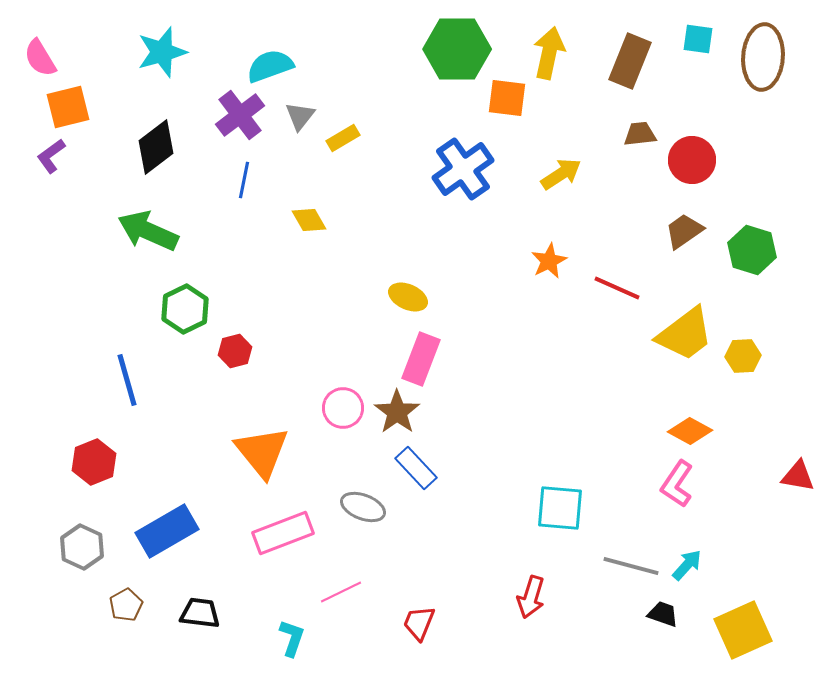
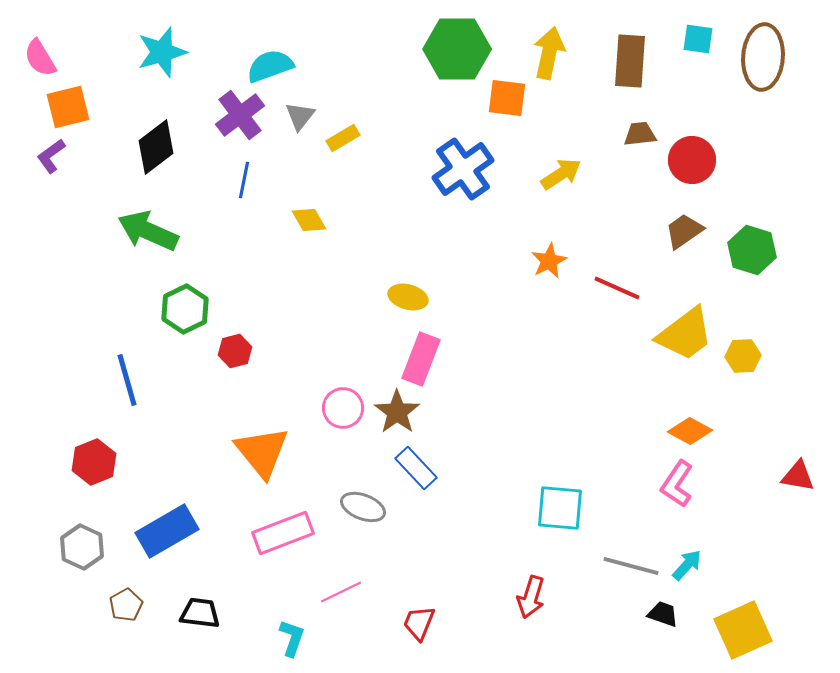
brown rectangle at (630, 61): rotated 18 degrees counterclockwise
yellow ellipse at (408, 297): rotated 9 degrees counterclockwise
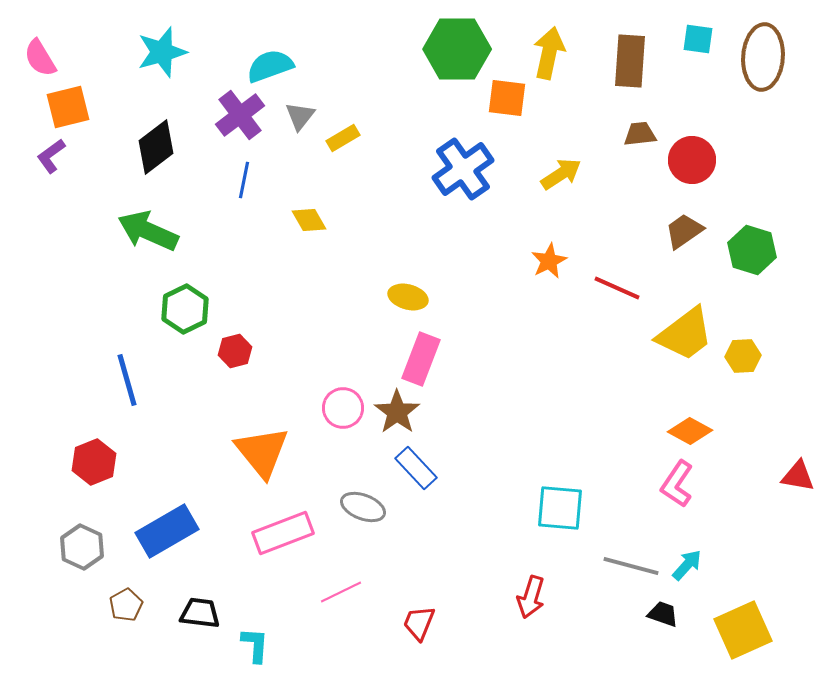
cyan L-shape at (292, 638): moved 37 px left, 7 px down; rotated 15 degrees counterclockwise
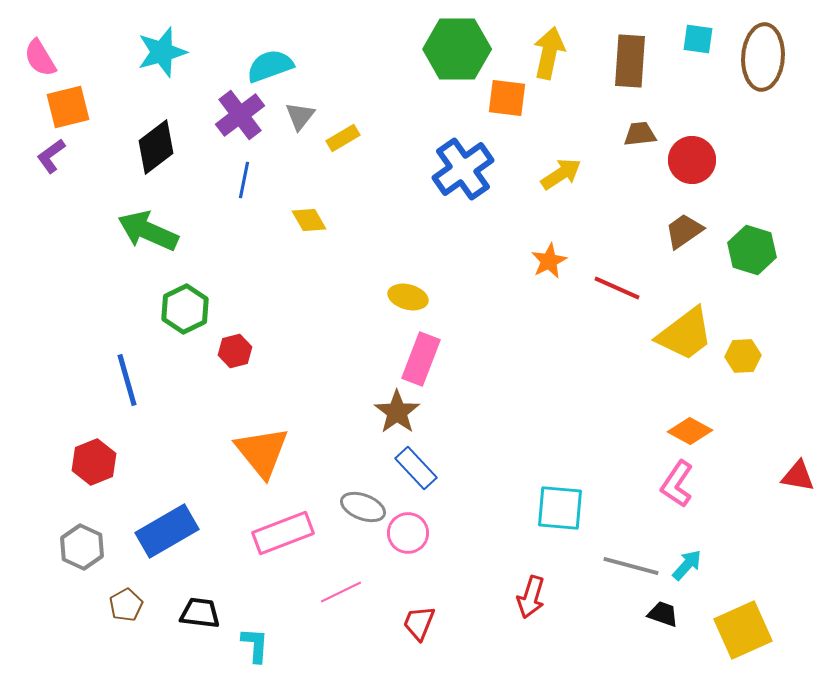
pink circle at (343, 408): moved 65 px right, 125 px down
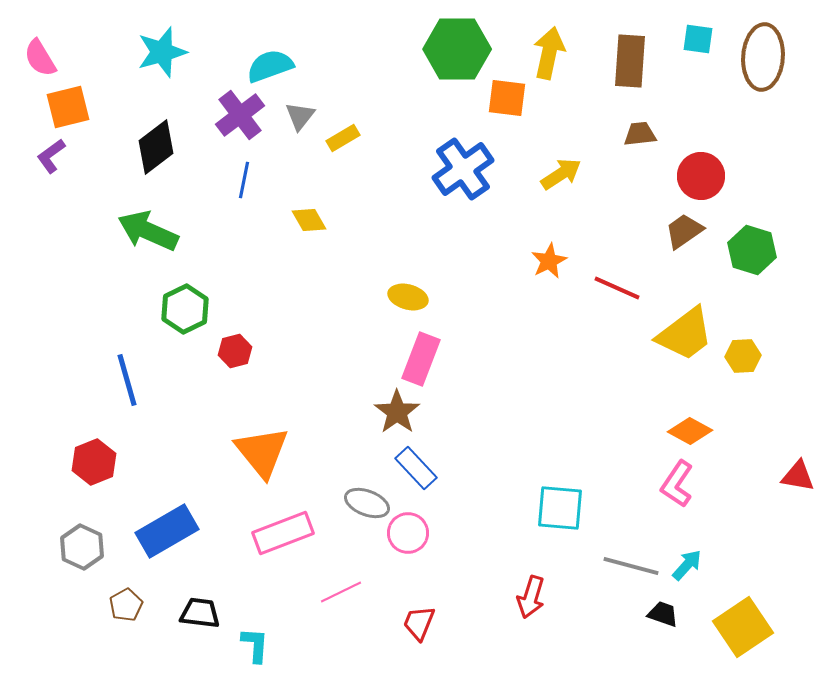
red circle at (692, 160): moved 9 px right, 16 px down
gray ellipse at (363, 507): moved 4 px right, 4 px up
yellow square at (743, 630): moved 3 px up; rotated 10 degrees counterclockwise
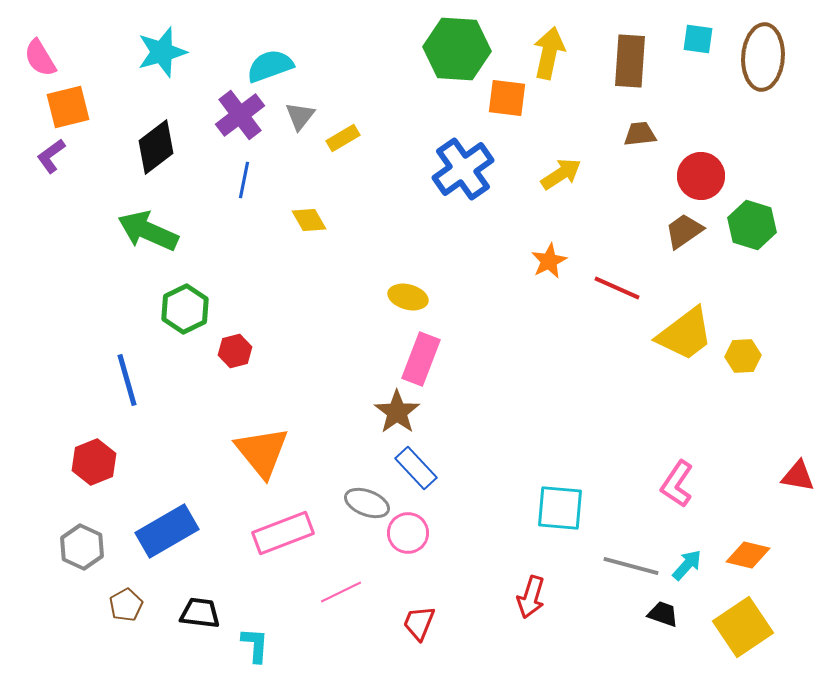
green hexagon at (457, 49): rotated 4 degrees clockwise
green hexagon at (752, 250): moved 25 px up
orange diamond at (690, 431): moved 58 px right, 124 px down; rotated 15 degrees counterclockwise
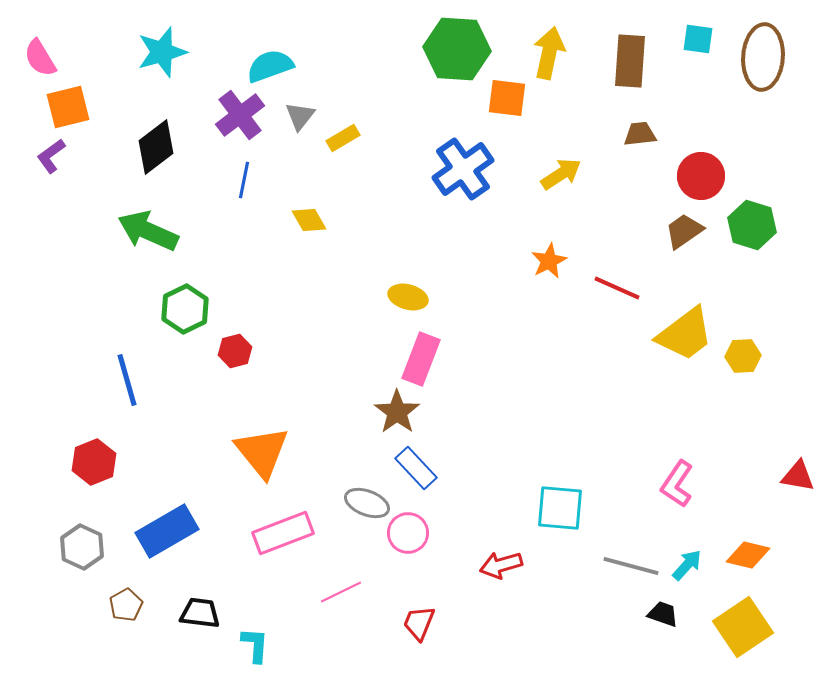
red arrow at (531, 597): moved 30 px left, 32 px up; rotated 57 degrees clockwise
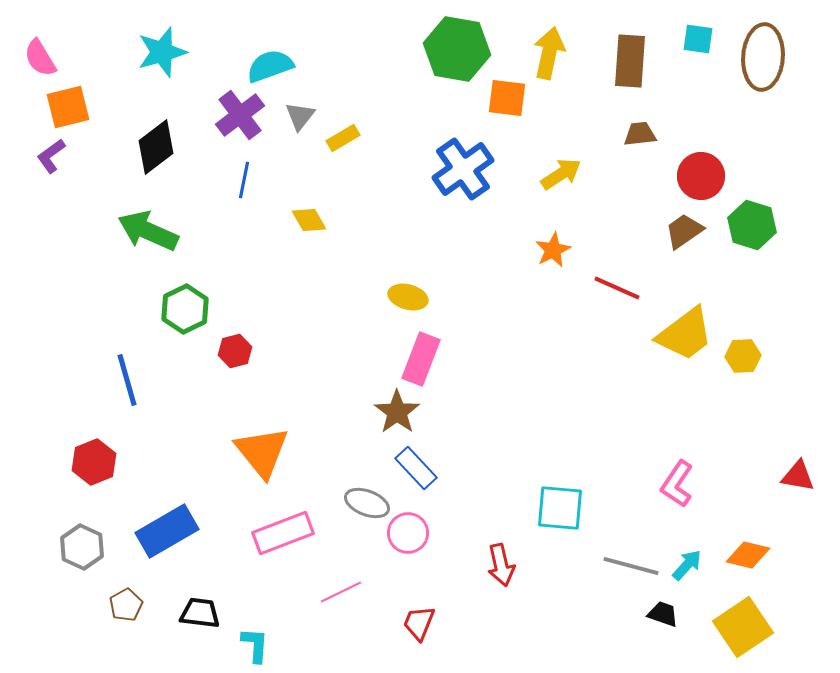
green hexagon at (457, 49): rotated 6 degrees clockwise
orange star at (549, 261): moved 4 px right, 11 px up
red arrow at (501, 565): rotated 87 degrees counterclockwise
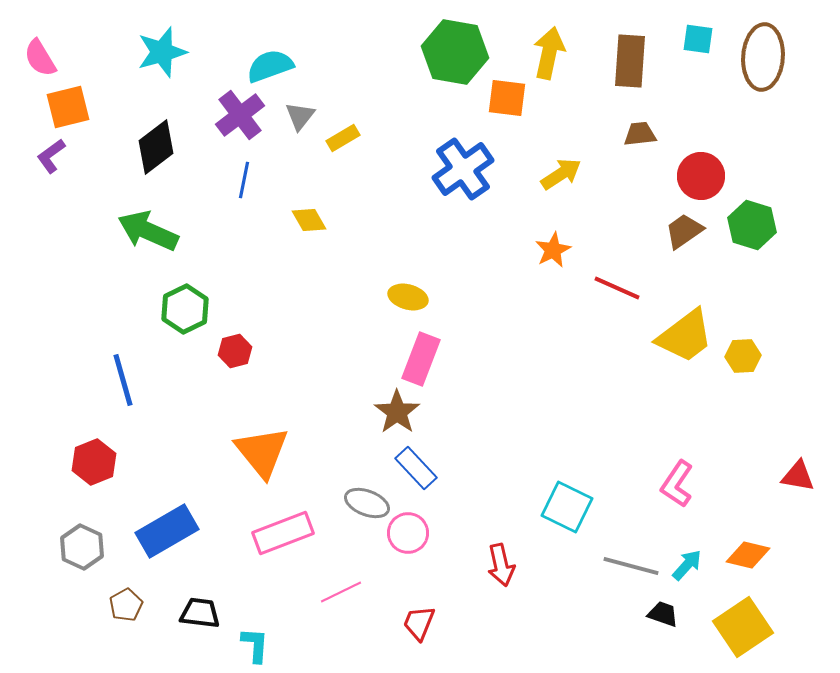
green hexagon at (457, 49): moved 2 px left, 3 px down
yellow trapezoid at (685, 334): moved 2 px down
blue line at (127, 380): moved 4 px left
cyan square at (560, 508): moved 7 px right, 1 px up; rotated 21 degrees clockwise
